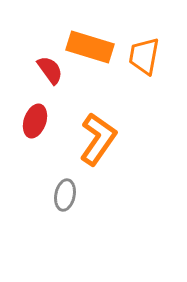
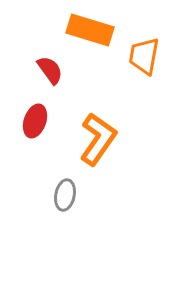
orange rectangle: moved 17 px up
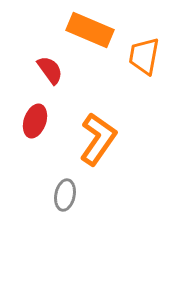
orange rectangle: rotated 6 degrees clockwise
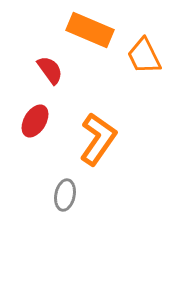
orange trapezoid: rotated 36 degrees counterclockwise
red ellipse: rotated 12 degrees clockwise
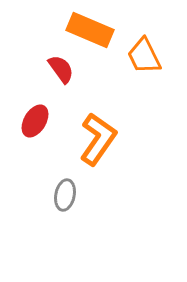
red semicircle: moved 11 px right, 1 px up
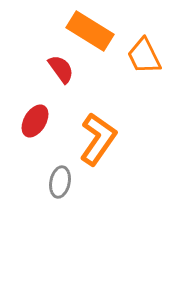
orange rectangle: moved 1 px down; rotated 9 degrees clockwise
gray ellipse: moved 5 px left, 13 px up
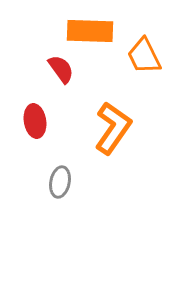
orange rectangle: rotated 30 degrees counterclockwise
red ellipse: rotated 40 degrees counterclockwise
orange L-shape: moved 15 px right, 11 px up
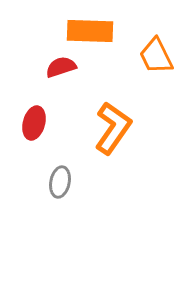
orange trapezoid: moved 12 px right
red semicircle: moved 2 px up; rotated 72 degrees counterclockwise
red ellipse: moved 1 px left, 2 px down; rotated 24 degrees clockwise
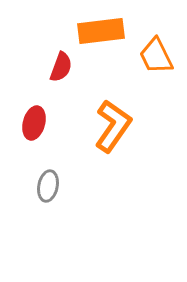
orange rectangle: moved 11 px right; rotated 9 degrees counterclockwise
red semicircle: rotated 128 degrees clockwise
orange L-shape: moved 2 px up
gray ellipse: moved 12 px left, 4 px down
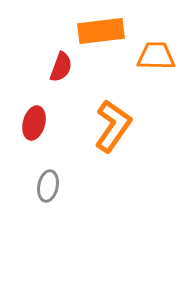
orange trapezoid: rotated 117 degrees clockwise
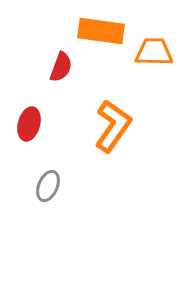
orange rectangle: rotated 15 degrees clockwise
orange trapezoid: moved 2 px left, 4 px up
red ellipse: moved 5 px left, 1 px down
gray ellipse: rotated 12 degrees clockwise
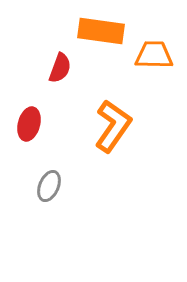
orange trapezoid: moved 3 px down
red semicircle: moved 1 px left, 1 px down
gray ellipse: moved 1 px right
